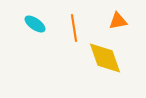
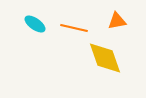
orange triangle: moved 1 px left
orange line: rotated 68 degrees counterclockwise
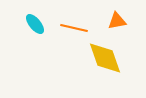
cyan ellipse: rotated 15 degrees clockwise
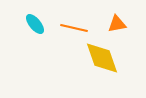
orange triangle: moved 3 px down
yellow diamond: moved 3 px left
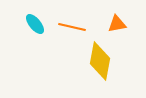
orange line: moved 2 px left, 1 px up
yellow diamond: moved 2 px left, 3 px down; rotated 30 degrees clockwise
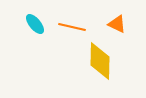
orange triangle: rotated 36 degrees clockwise
yellow diamond: rotated 9 degrees counterclockwise
